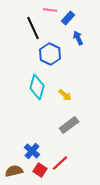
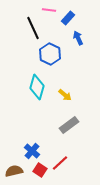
pink line: moved 1 px left
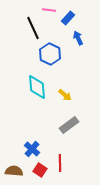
cyan diamond: rotated 20 degrees counterclockwise
blue cross: moved 2 px up
red line: rotated 48 degrees counterclockwise
brown semicircle: rotated 18 degrees clockwise
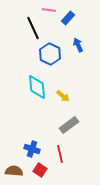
blue arrow: moved 7 px down
yellow arrow: moved 2 px left, 1 px down
blue cross: rotated 21 degrees counterclockwise
red line: moved 9 px up; rotated 12 degrees counterclockwise
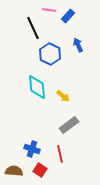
blue rectangle: moved 2 px up
